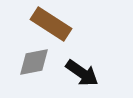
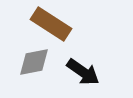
black arrow: moved 1 px right, 1 px up
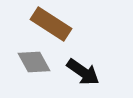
gray diamond: rotated 72 degrees clockwise
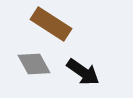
gray diamond: moved 2 px down
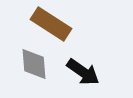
gray diamond: rotated 24 degrees clockwise
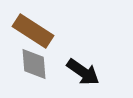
brown rectangle: moved 18 px left, 7 px down
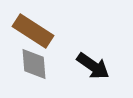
black arrow: moved 10 px right, 6 px up
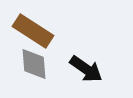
black arrow: moved 7 px left, 3 px down
